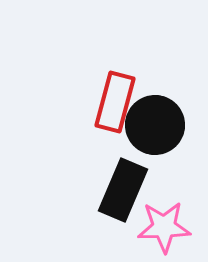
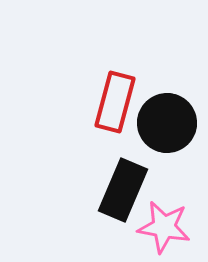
black circle: moved 12 px right, 2 px up
pink star: rotated 12 degrees clockwise
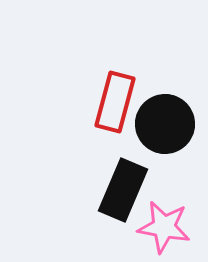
black circle: moved 2 px left, 1 px down
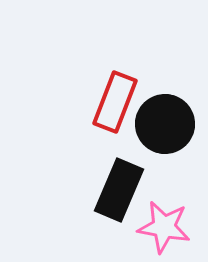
red rectangle: rotated 6 degrees clockwise
black rectangle: moved 4 px left
